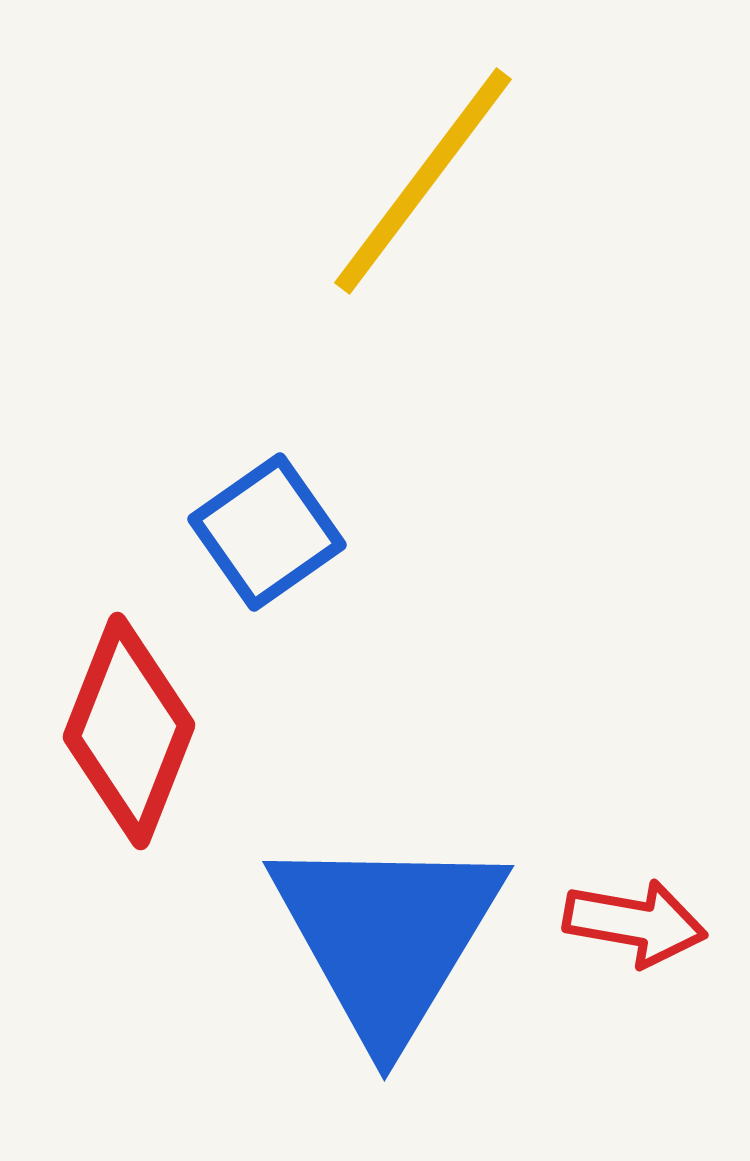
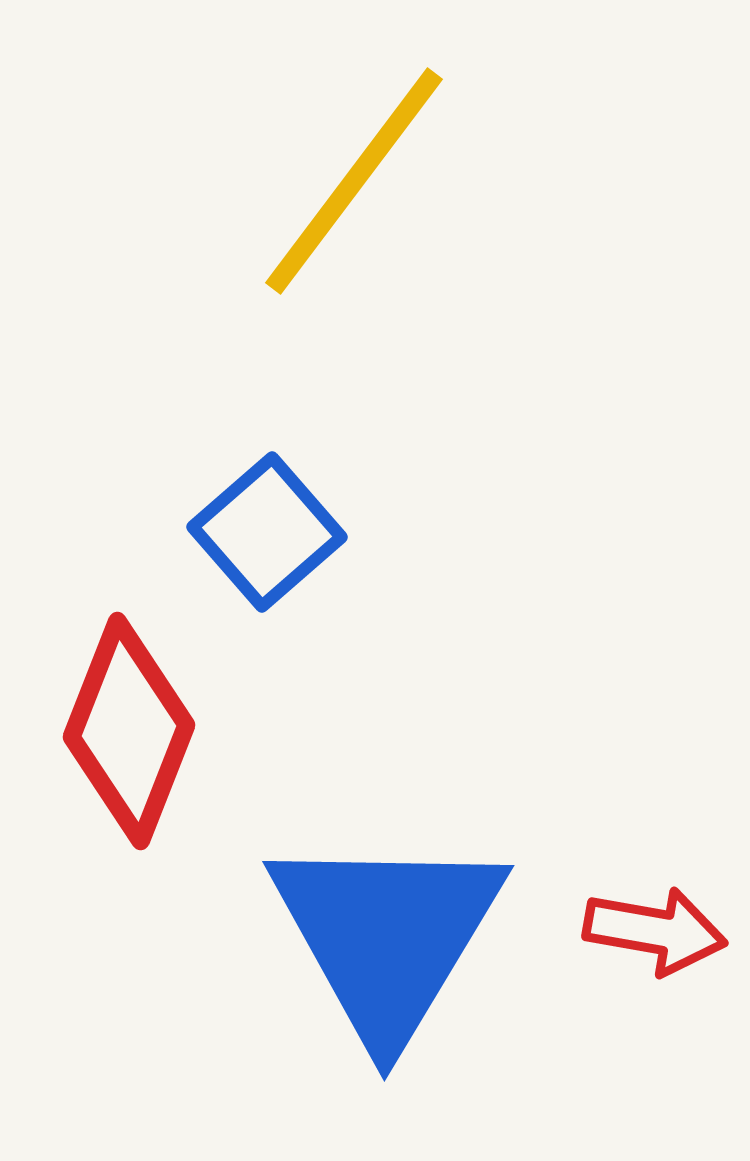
yellow line: moved 69 px left
blue square: rotated 6 degrees counterclockwise
red arrow: moved 20 px right, 8 px down
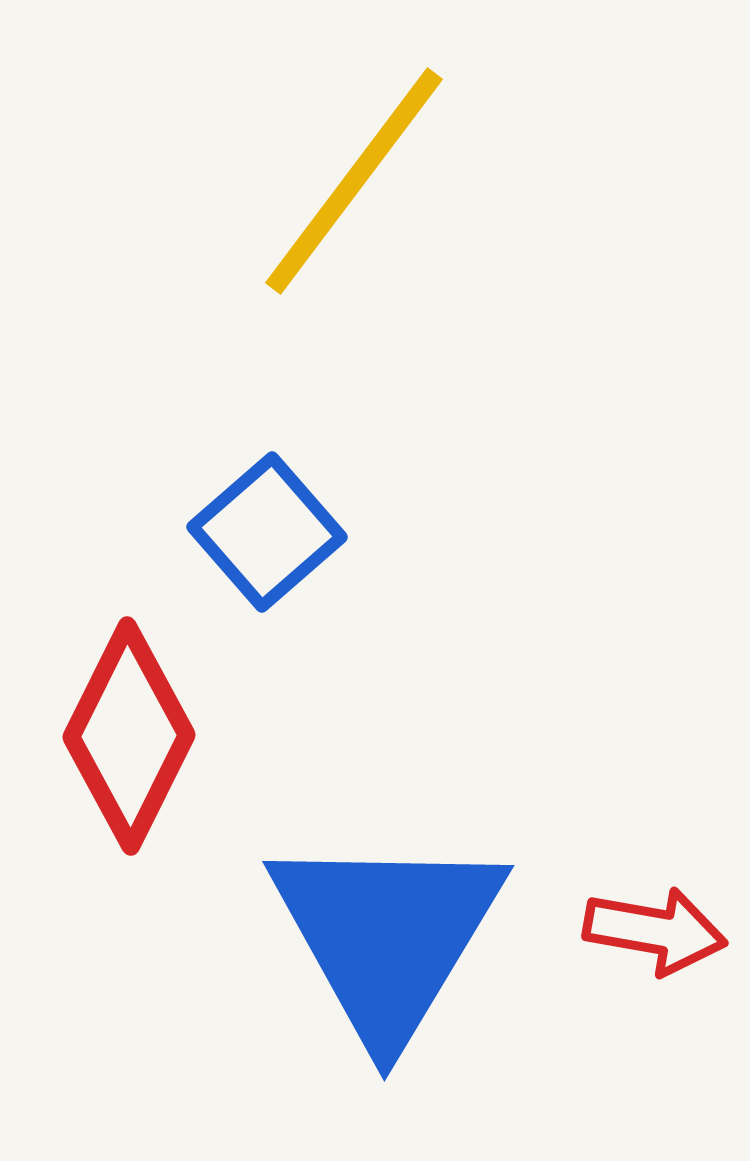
red diamond: moved 5 px down; rotated 5 degrees clockwise
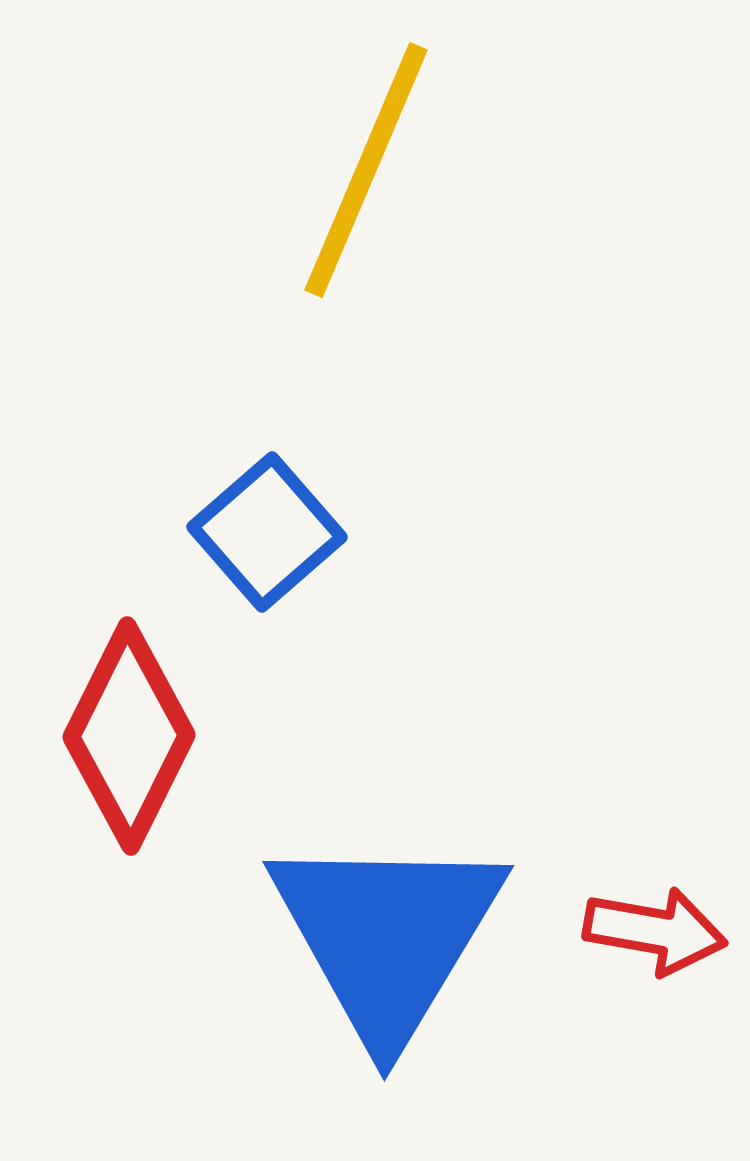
yellow line: moved 12 px right, 11 px up; rotated 14 degrees counterclockwise
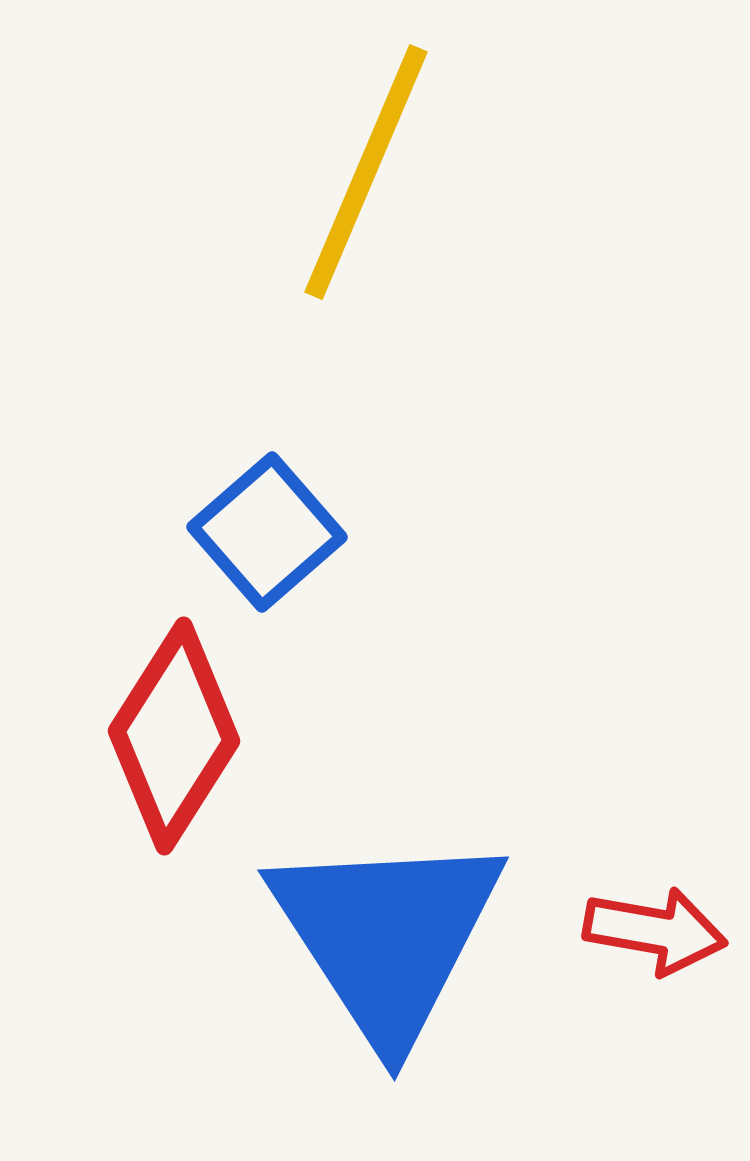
yellow line: moved 2 px down
red diamond: moved 45 px right; rotated 6 degrees clockwise
blue triangle: rotated 4 degrees counterclockwise
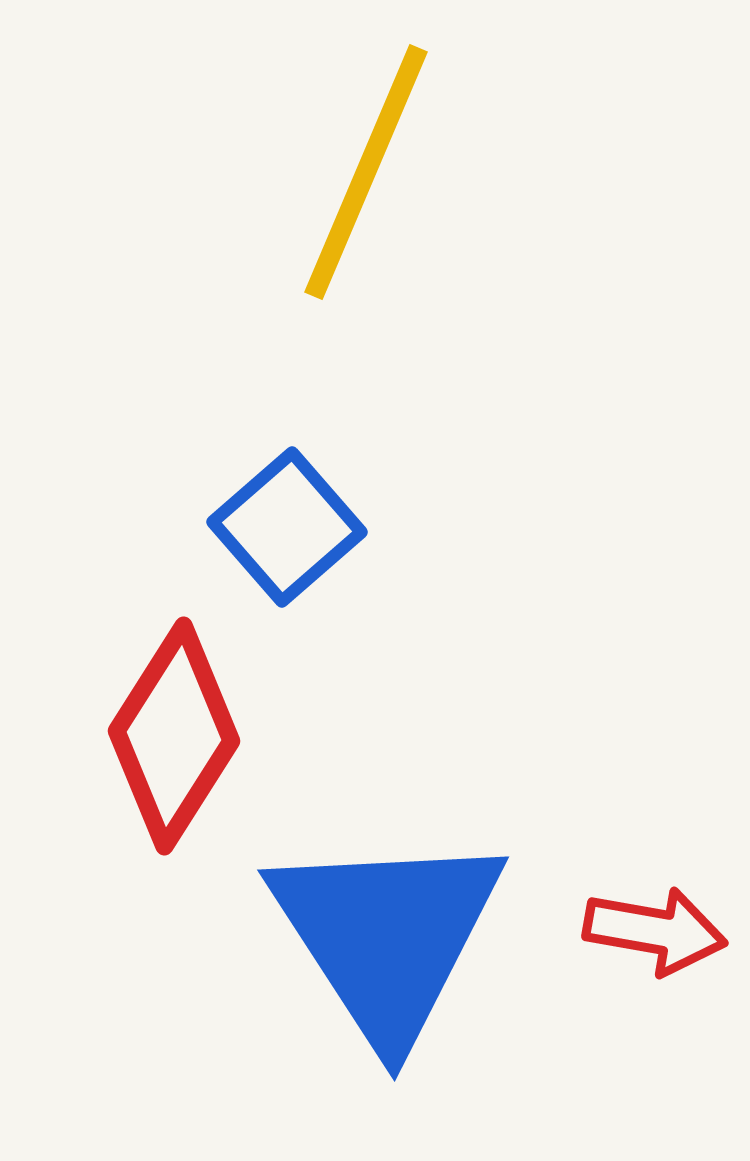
blue square: moved 20 px right, 5 px up
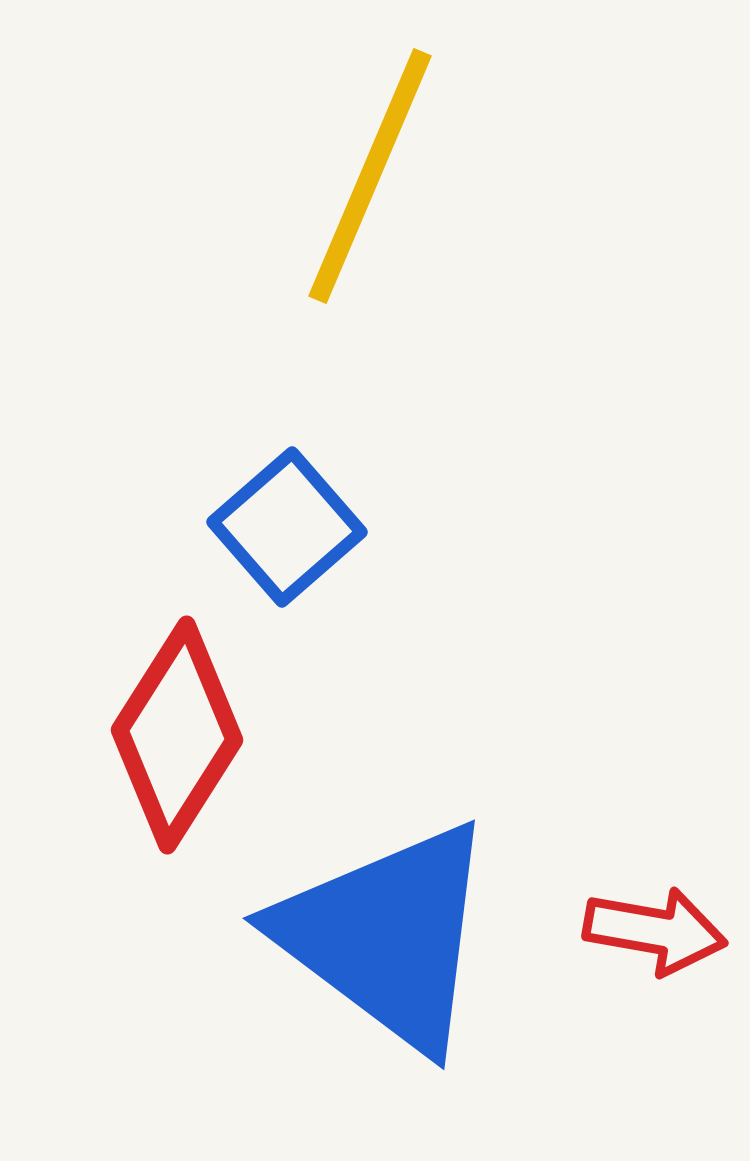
yellow line: moved 4 px right, 4 px down
red diamond: moved 3 px right, 1 px up
blue triangle: rotated 20 degrees counterclockwise
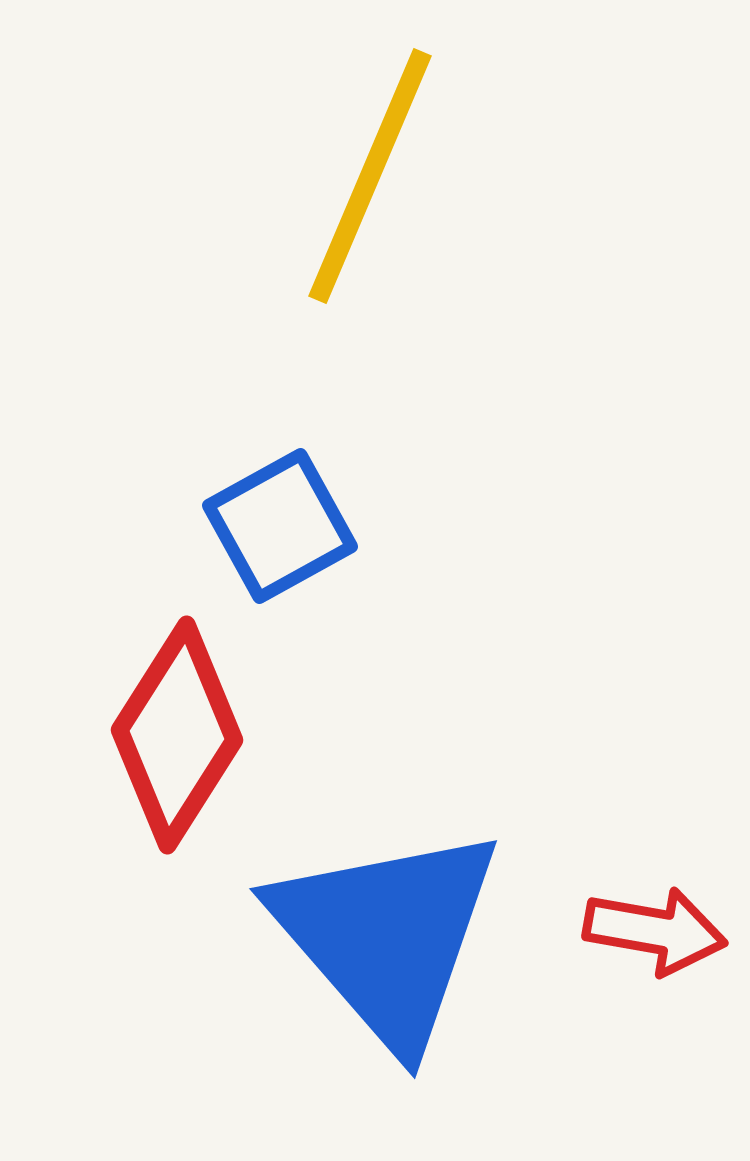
blue square: moved 7 px left, 1 px up; rotated 12 degrees clockwise
blue triangle: rotated 12 degrees clockwise
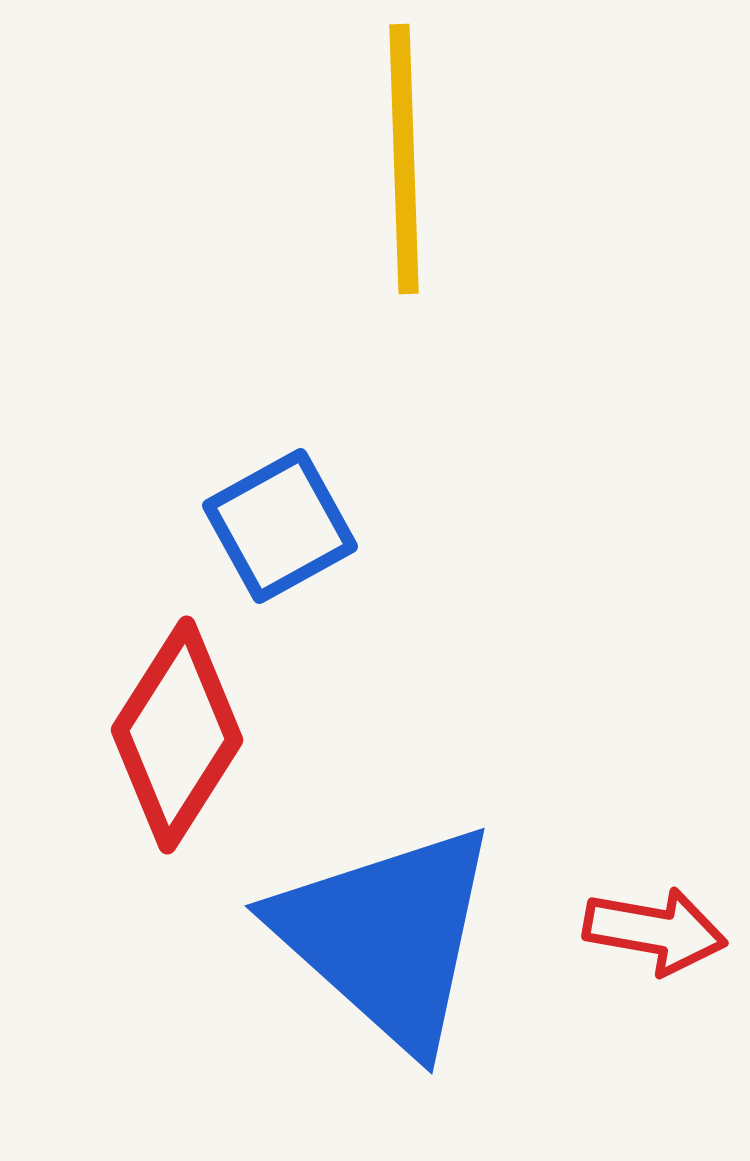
yellow line: moved 34 px right, 17 px up; rotated 25 degrees counterclockwise
blue triangle: rotated 7 degrees counterclockwise
